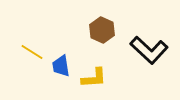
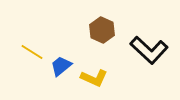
blue trapezoid: rotated 60 degrees clockwise
yellow L-shape: rotated 28 degrees clockwise
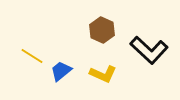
yellow line: moved 4 px down
blue trapezoid: moved 5 px down
yellow L-shape: moved 9 px right, 4 px up
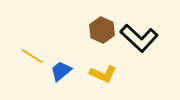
black L-shape: moved 10 px left, 12 px up
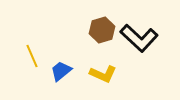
brown hexagon: rotated 20 degrees clockwise
yellow line: rotated 35 degrees clockwise
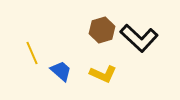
yellow line: moved 3 px up
blue trapezoid: rotated 80 degrees clockwise
